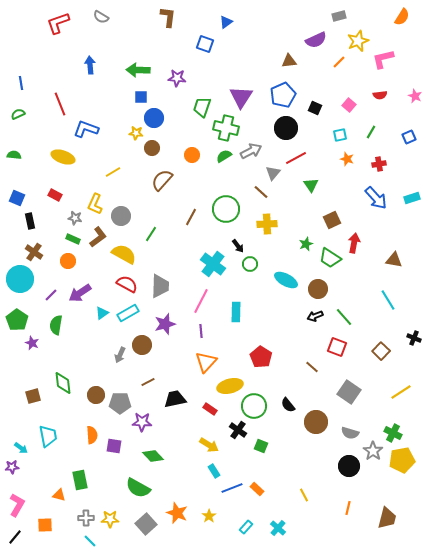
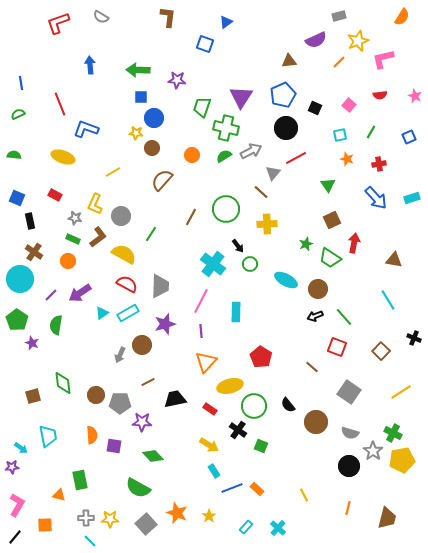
purple star at (177, 78): moved 2 px down
green triangle at (311, 185): moved 17 px right
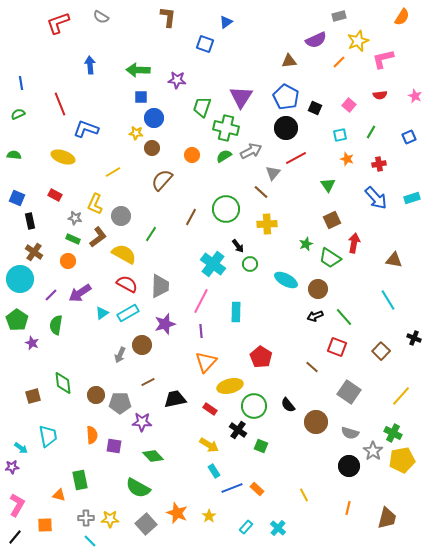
blue pentagon at (283, 95): moved 3 px right, 2 px down; rotated 20 degrees counterclockwise
yellow line at (401, 392): moved 4 px down; rotated 15 degrees counterclockwise
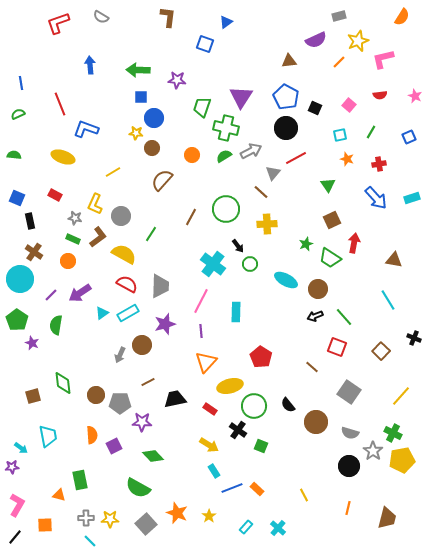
purple square at (114, 446): rotated 35 degrees counterclockwise
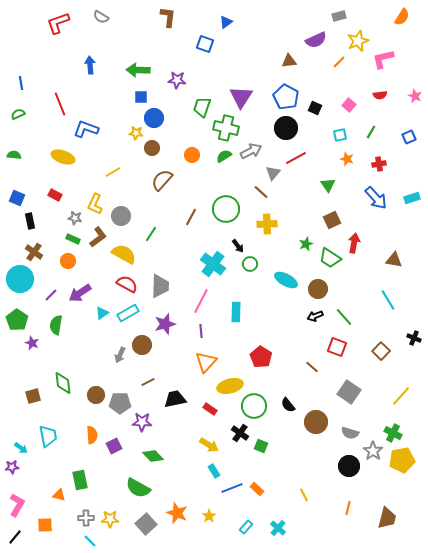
black cross at (238, 430): moved 2 px right, 3 px down
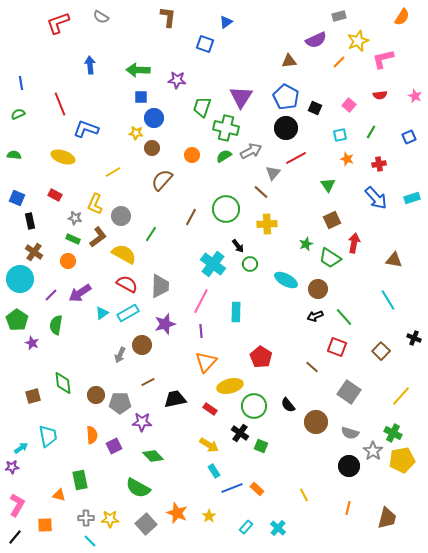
cyan arrow at (21, 448): rotated 72 degrees counterclockwise
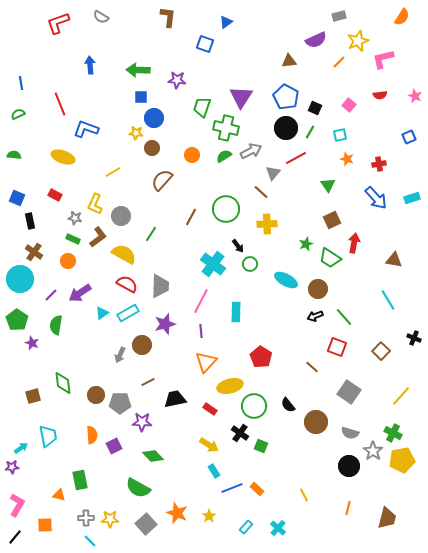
green line at (371, 132): moved 61 px left
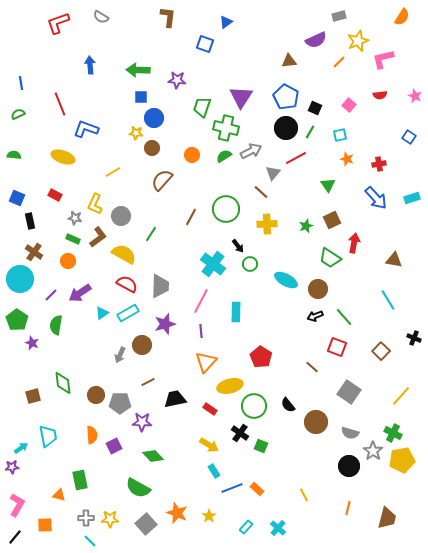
blue square at (409, 137): rotated 32 degrees counterclockwise
green star at (306, 244): moved 18 px up
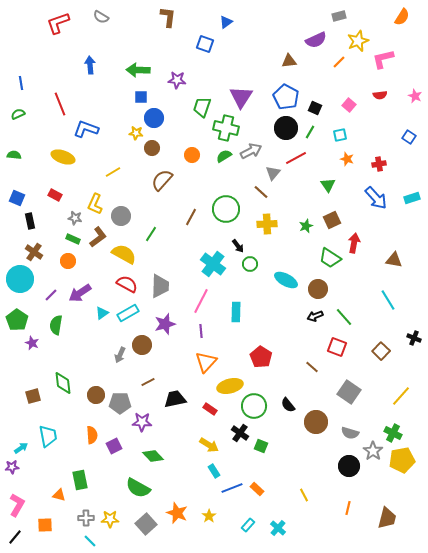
cyan rectangle at (246, 527): moved 2 px right, 2 px up
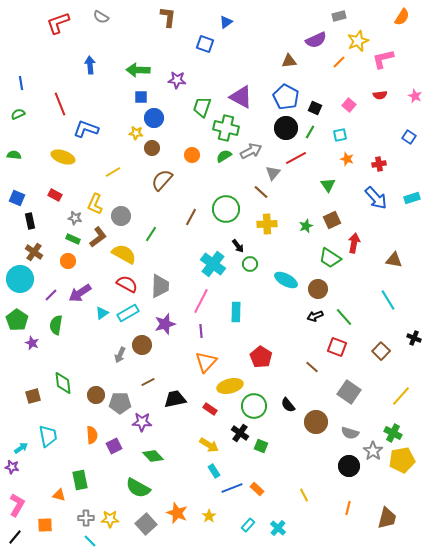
purple triangle at (241, 97): rotated 35 degrees counterclockwise
purple star at (12, 467): rotated 16 degrees clockwise
